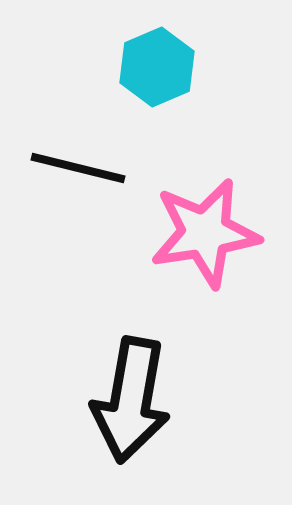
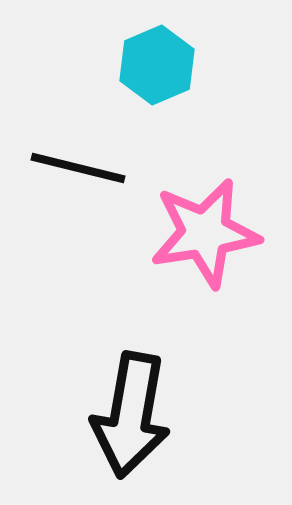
cyan hexagon: moved 2 px up
black arrow: moved 15 px down
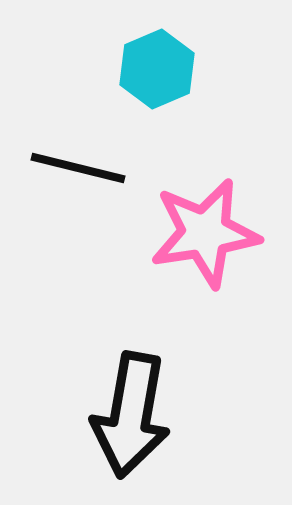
cyan hexagon: moved 4 px down
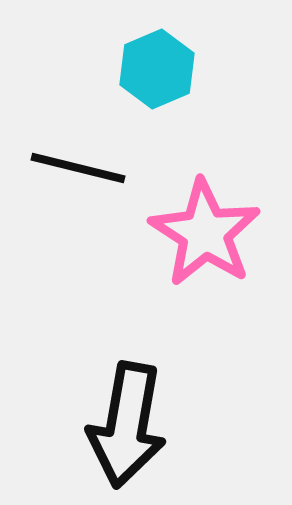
pink star: rotated 30 degrees counterclockwise
black arrow: moved 4 px left, 10 px down
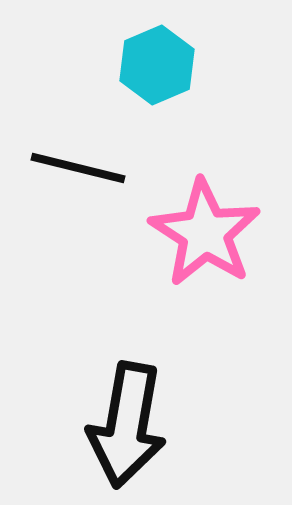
cyan hexagon: moved 4 px up
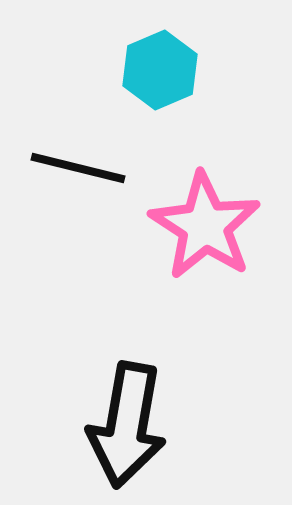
cyan hexagon: moved 3 px right, 5 px down
pink star: moved 7 px up
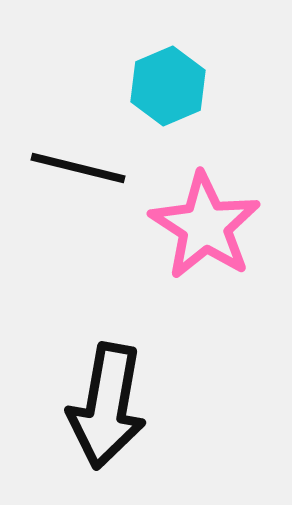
cyan hexagon: moved 8 px right, 16 px down
black arrow: moved 20 px left, 19 px up
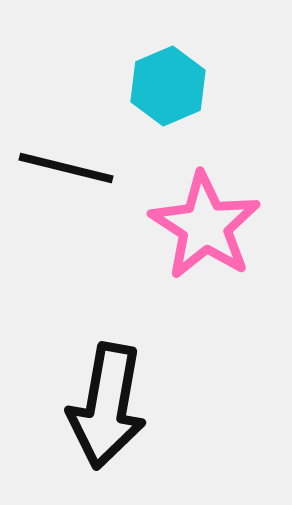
black line: moved 12 px left
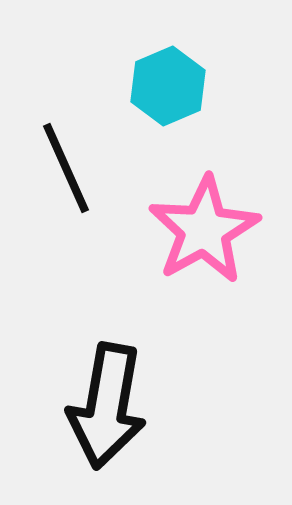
black line: rotated 52 degrees clockwise
pink star: moved 1 px left, 4 px down; rotated 10 degrees clockwise
